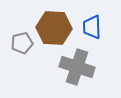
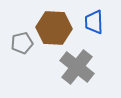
blue trapezoid: moved 2 px right, 5 px up
gray cross: rotated 20 degrees clockwise
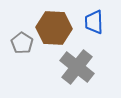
gray pentagon: rotated 25 degrees counterclockwise
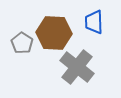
brown hexagon: moved 5 px down
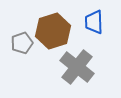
brown hexagon: moved 1 px left, 2 px up; rotated 20 degrees counterclockwise
gray pentagon: rotated 20 degrees clockwise
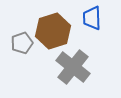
blue trapezoid: moved 2 px left, 4 px up
gray cross: moved 4 px left
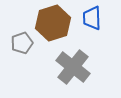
brown hexagon: moved 8 px up
